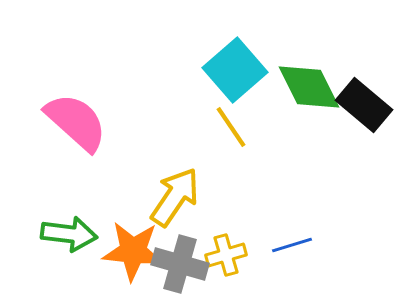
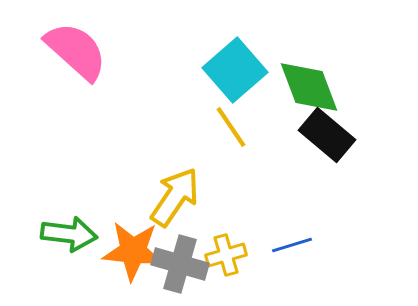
green diamond: rotated 6 degrees clockwise
black rectangle: moved 37 px left, 30 px down
pink semicircle: moved 71 px up
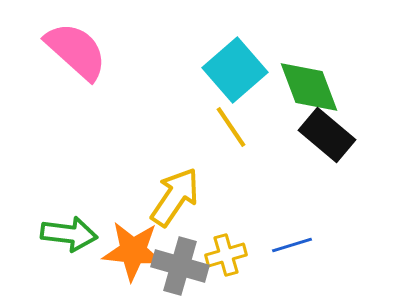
gray cross: moved 2 px down
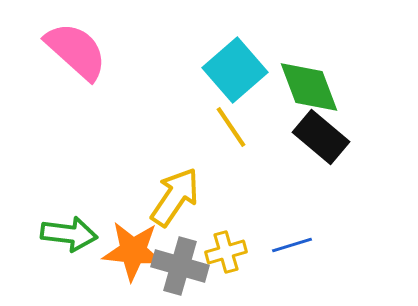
black rectangle: moved 6 px left, 2 px down
yellow cross: moved 3 px up
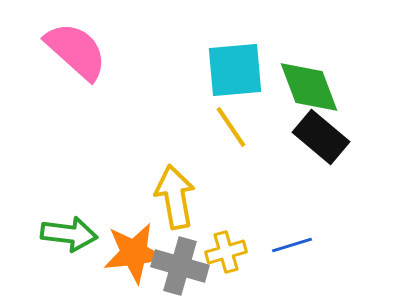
cyan square: rotated 36 degrees clockwise
yellow arrow: rotated 44 degrees counterclockwise
orange star: moved 1 px right, 2 px down; rotated 12 degrees counterclockwise
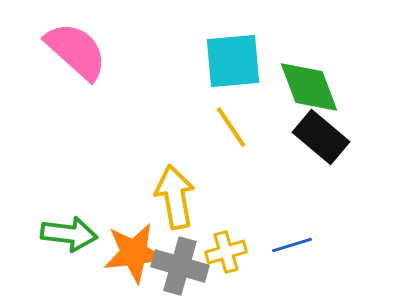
cyan square: moved 2 px left, 9 px up
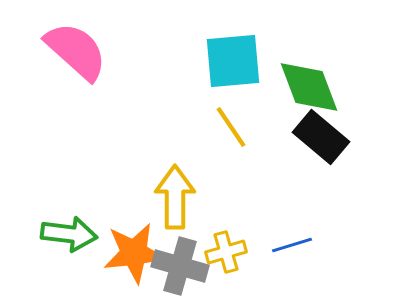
yellow arrow: rotated 10 degrees clockwise
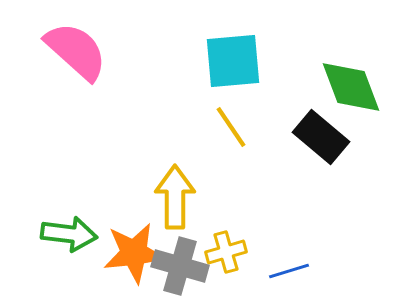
green diamond: moved 42 px right
blue line: moved 3 px left, 26 px down
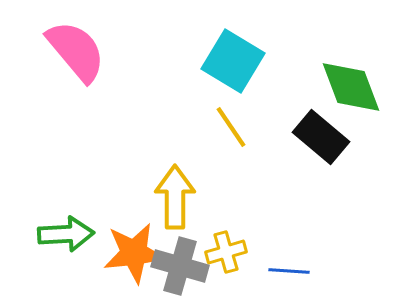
pink semicircle: rotated 8 degrees clockwise
cyan square: rotated 36 degrees clockwise
green arrow: moved 3 px left; rotated 10 degrees counterclockwise
blue line: rotated 21 degrees clockwise
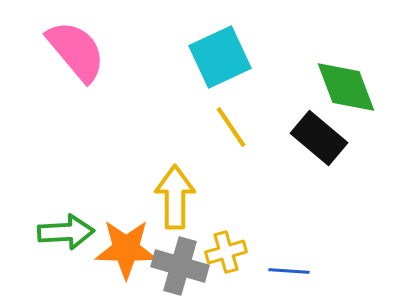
cyan square: moved 13 px left, 4 px up; rotated 34 degrees clockwise
green diamond: moved 5 px left
black rectangle: moved 2 px left, 1 px down
green arrow: moved 2 px up
orange star: moved 8 px left, 4 px up; rotated 8 degrees clockwise
